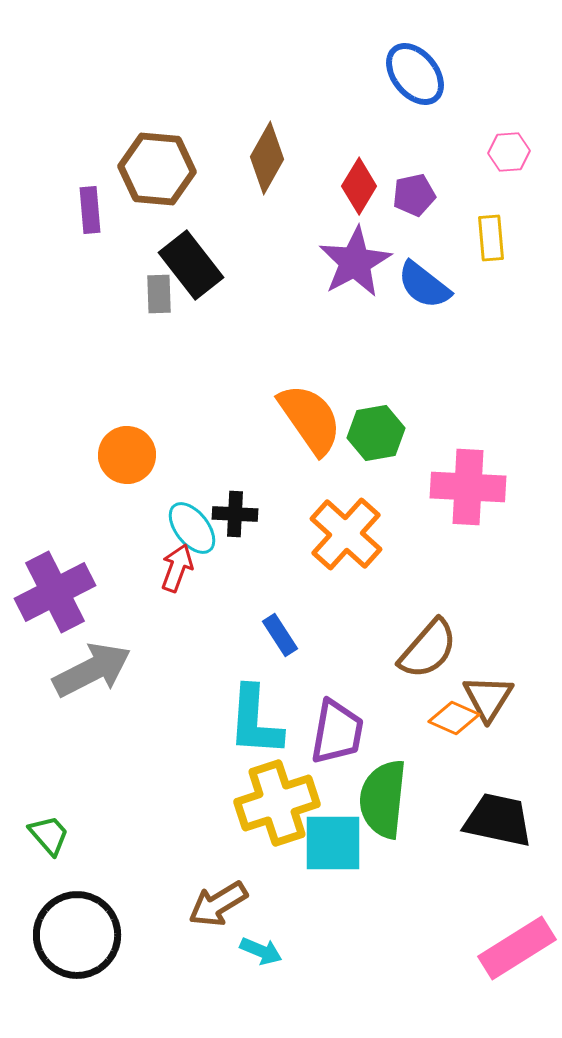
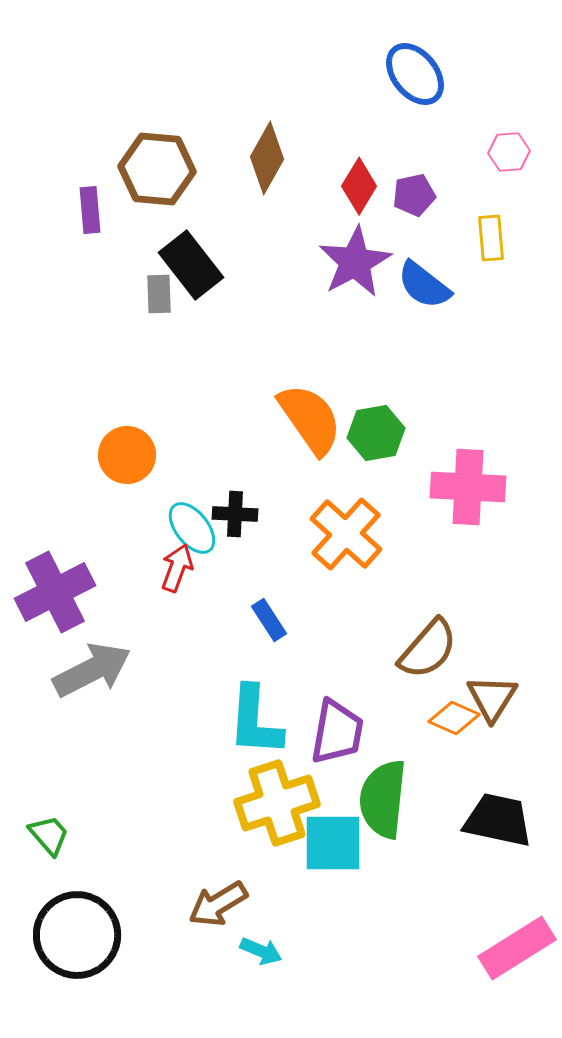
blue rectangle: moved 11 px left, 15 px up
brown triangle: moved 4 px right
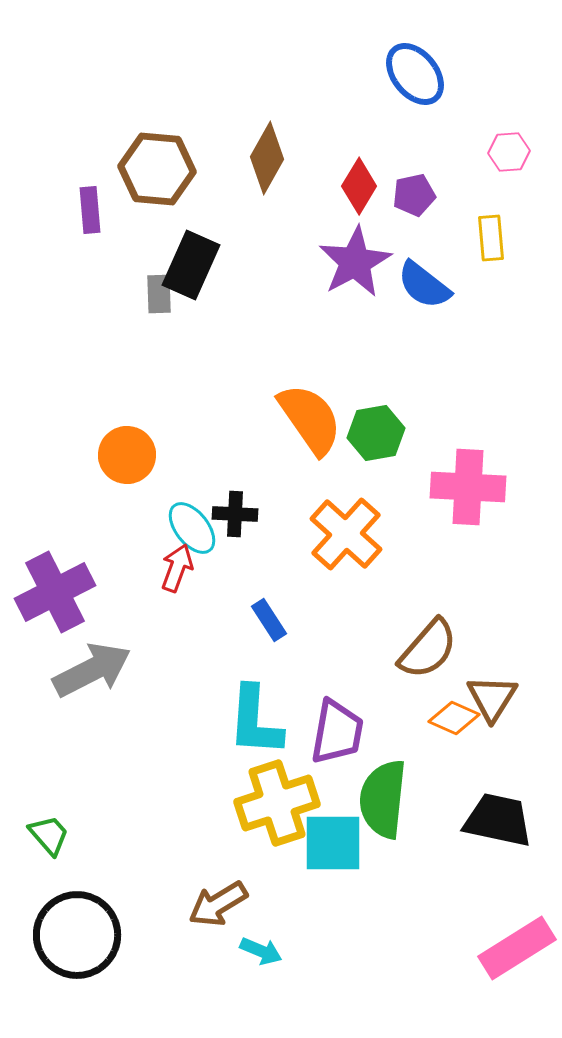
black rectangle: rotated 62 degrees clockwise
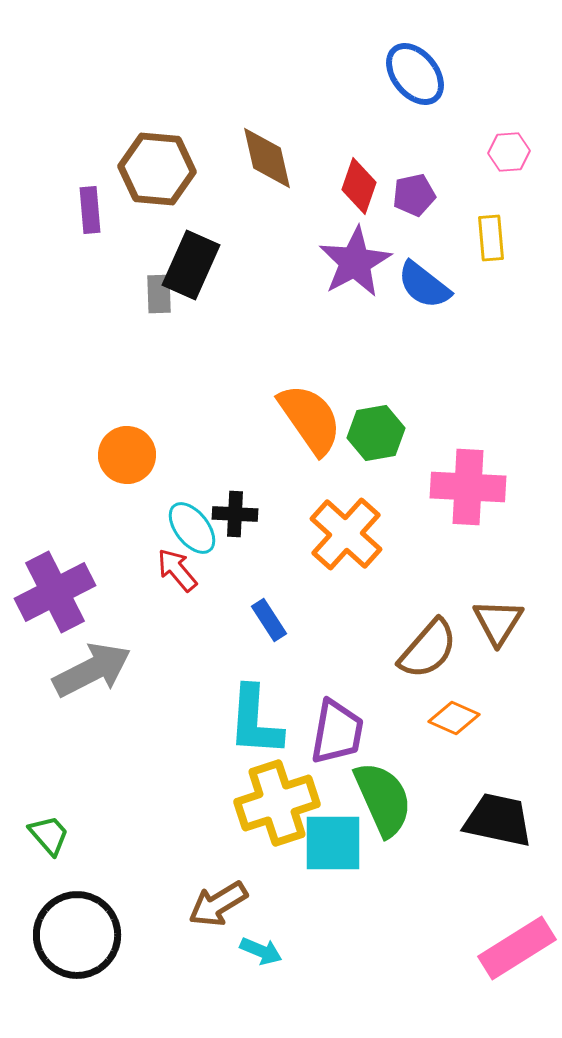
brown diamond: rotated 42 degrees counterclockwise
red diamond: rotated 12 degrees counterclockwise
red arrow: moved 2 px down; rotated 60 degrees counterclockwise
brown triangle: moved 6 px right, 76 px up
green semicircle: rotated 150 degrees clockwise
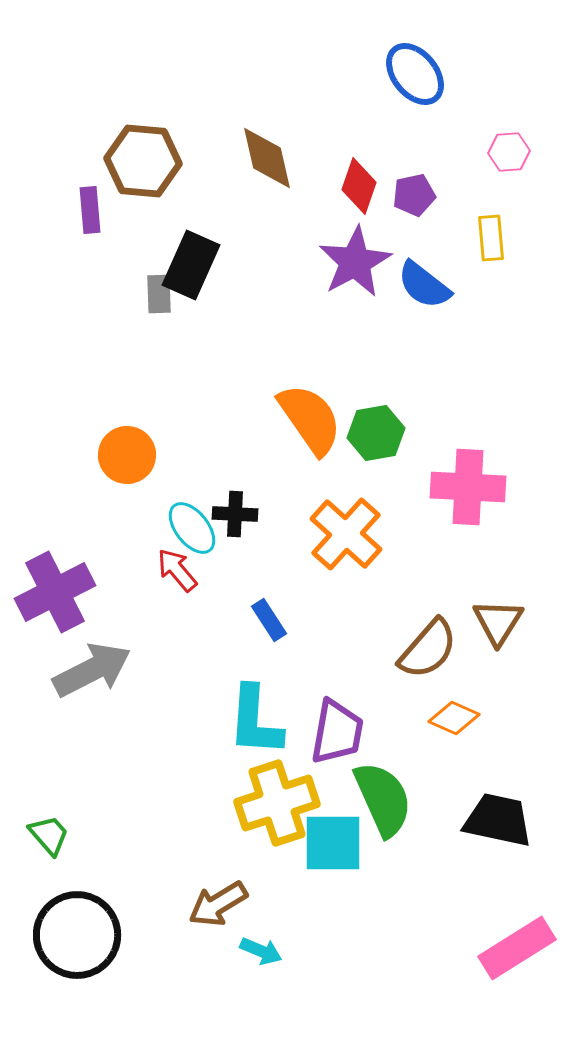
brown hexagon: moved 14 px left, 8 px up
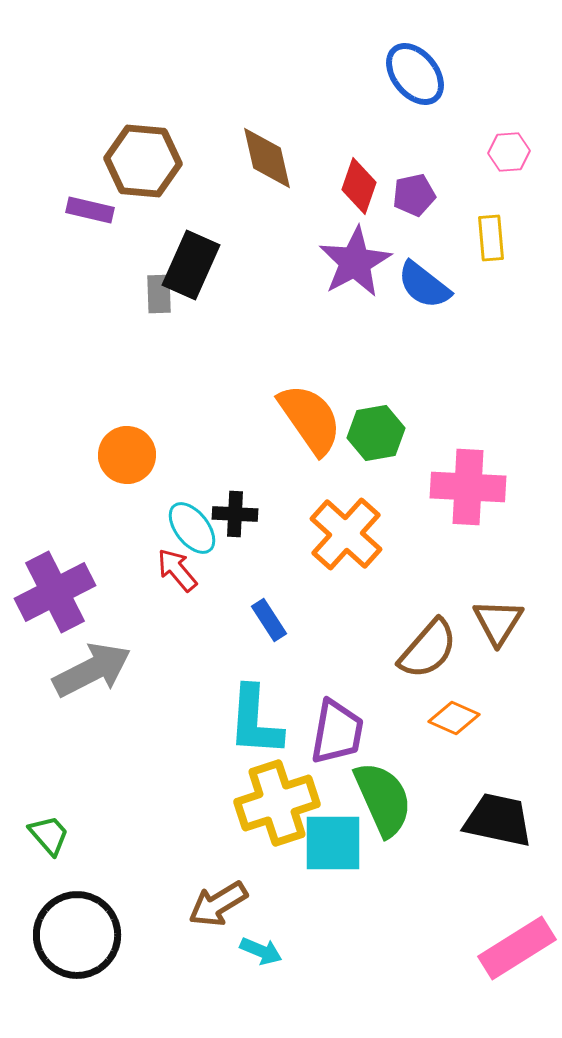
purple rectangle: rotated 72 degrees counterclockwise
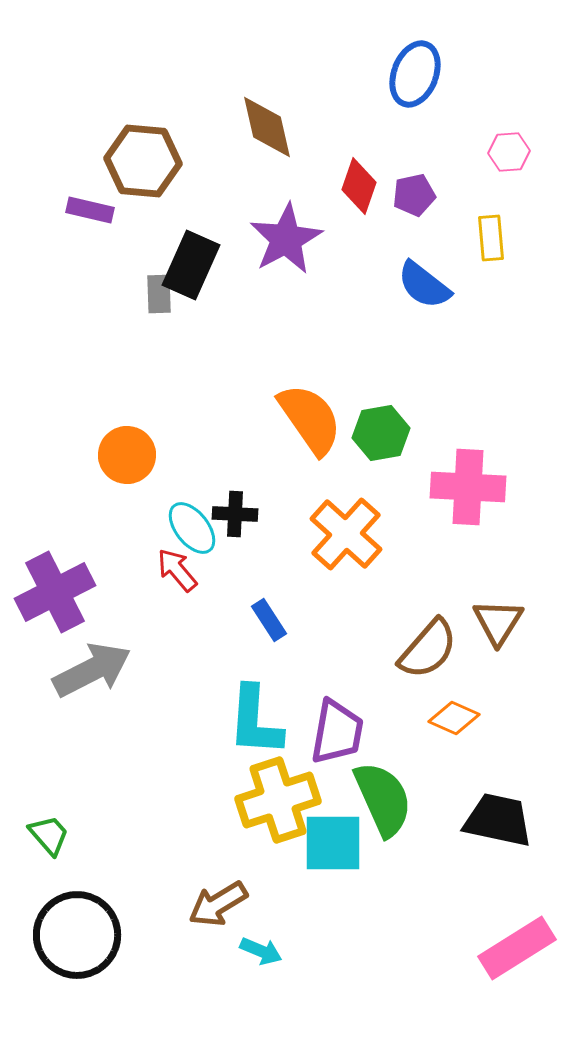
blue ellipse: rotated 60 degrees clockwise
brown diamond: moved 31 px up
purple star: moved 69 px left, 23 px up
green hexagon: moved 5 px right
yellow cross: moved 1 px right, 3 px up
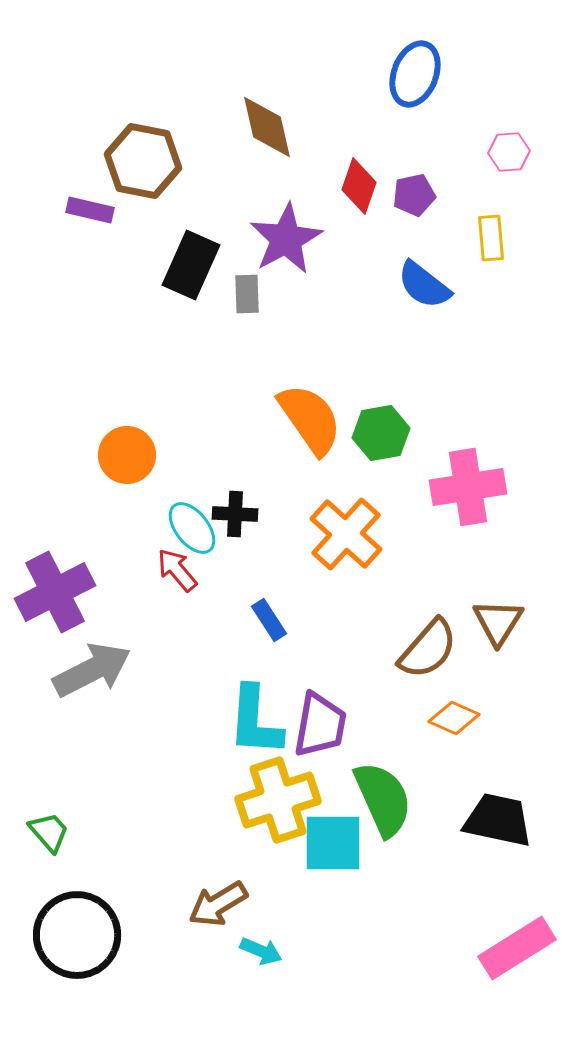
brown hexagon: rotated 6 degrees clockwise
gray rectangle: moved 88 px right
pink cross: rotated 12 degrees counterclockwise
purple trapezoid: moved 17 px left, 7 px up
green trapezoid: moved 3 px up
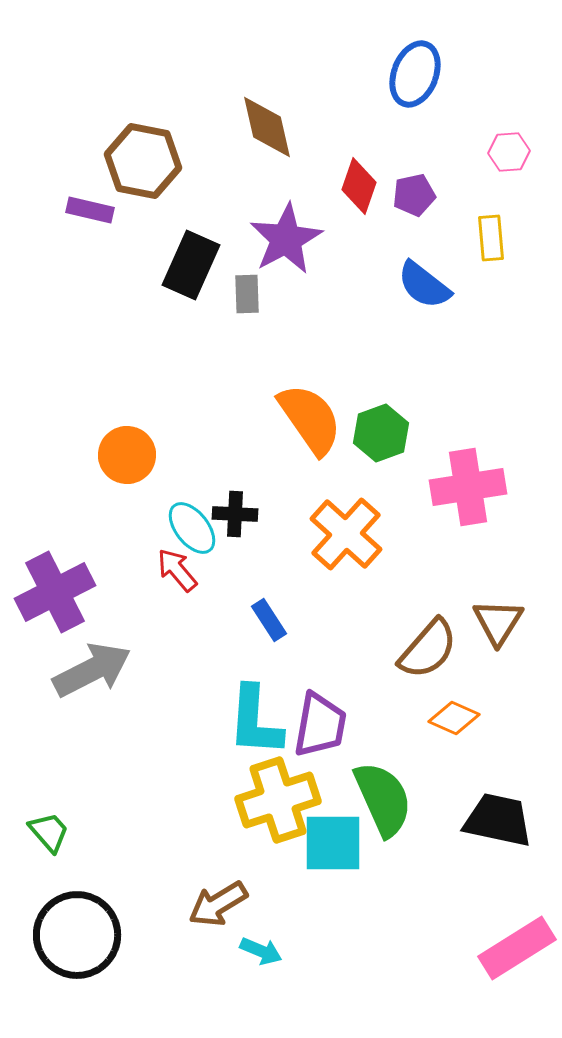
green hexagon: rotated 10 degrees counterclockwise
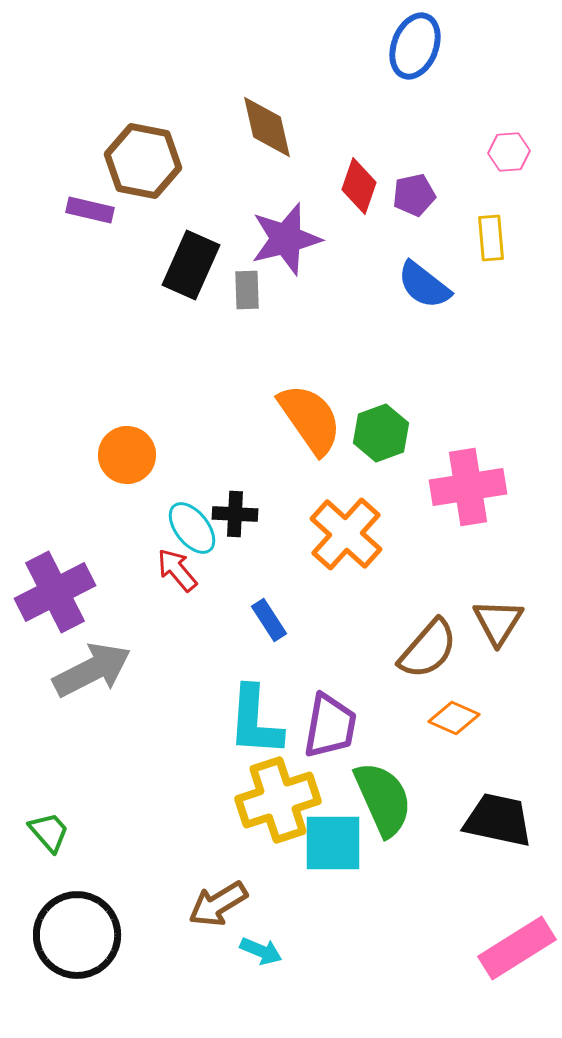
blue ellipse: moved 28 px up
purple star: rotated 14 degrees clockwise
gray rectangle: moved 4 px up
purple trapezoid: moved 10 px right, 1 px down
